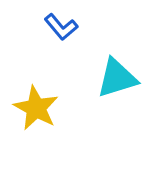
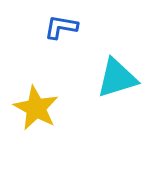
blue L-shape: rotated 140 degrees clockwise
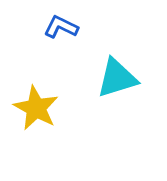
blue L-shape: rotated 16 degrees clockwise
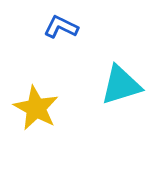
cyan triangle: moved 4 px right, 7 px down
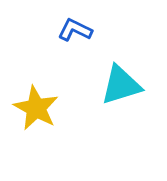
blue L-shape: moved 14 px right, 3 px down
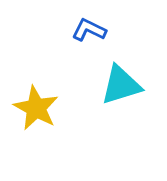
blue L-shape: moved 14 px right
